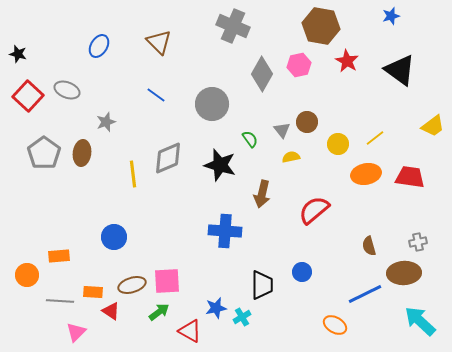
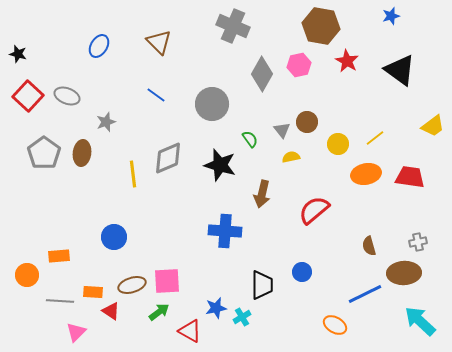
gray ellipse at (67, 90): moved 6 px down
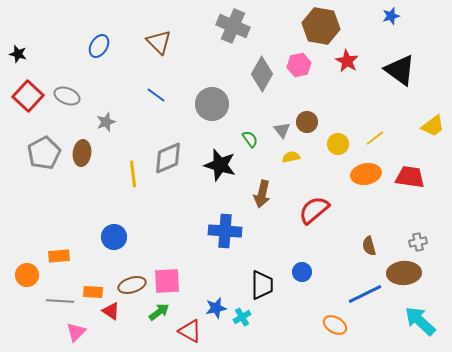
gray pentagon at (44, 153): rotated 8 degrees clockwise
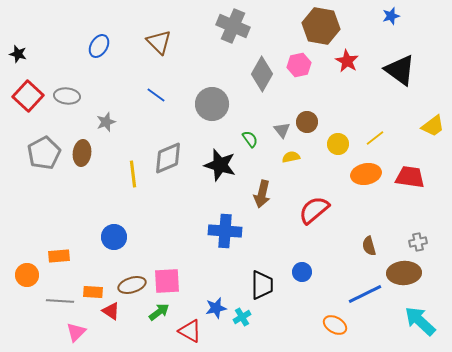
gray ellipse at (67, 96): rotated 15 degrees counterclockwise
